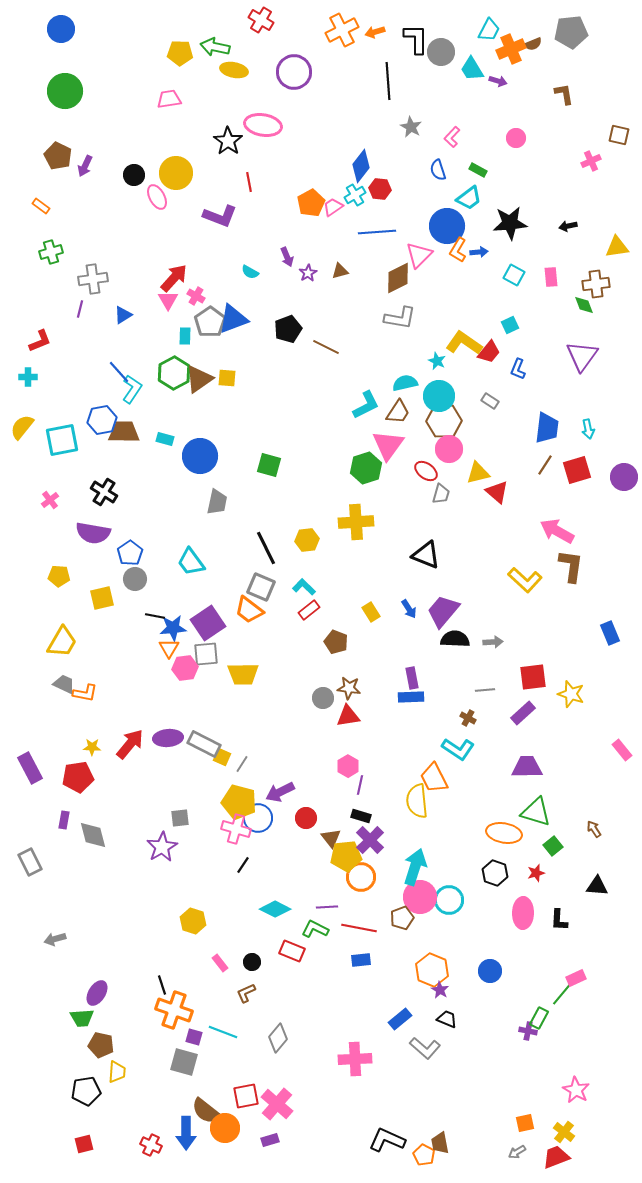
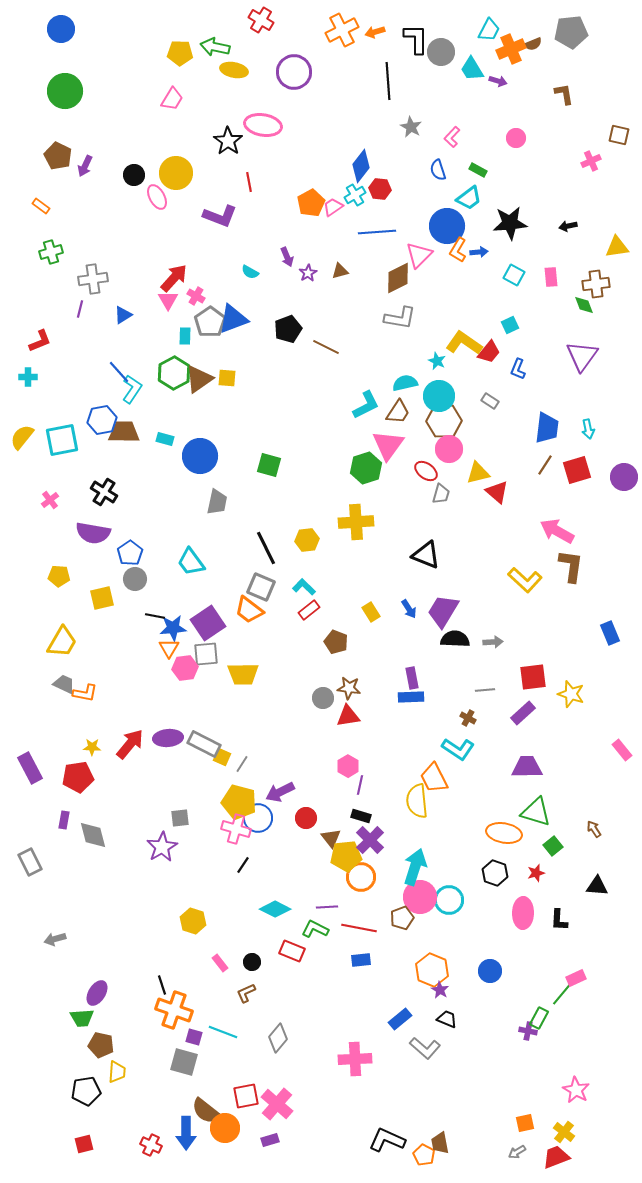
pink trapezoid at (169, 99): moved 3 px right; rotated 130 degrees clockwise
yellow semicircle at (22, 427): moved 10 px down
purple trapezoid at (443, 611): rotated 9 degrees counterclockwise
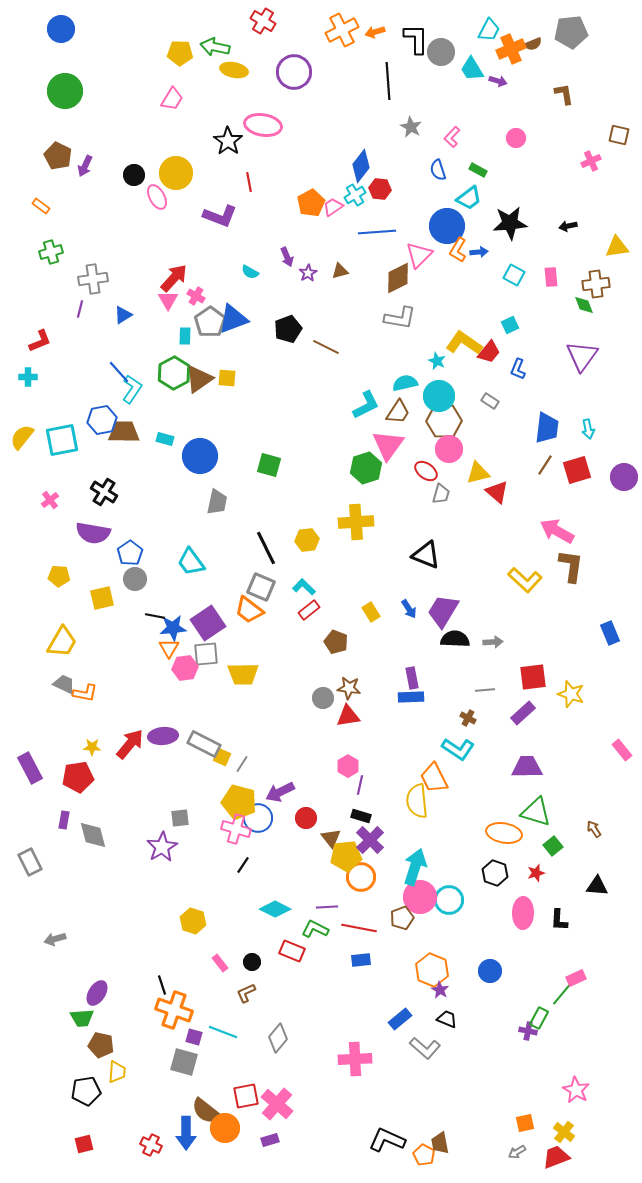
red cross at (261, 20): moved 2 px right, 1 px down
purple ellipse at (168, 738): moved 5 px left, 2 px up
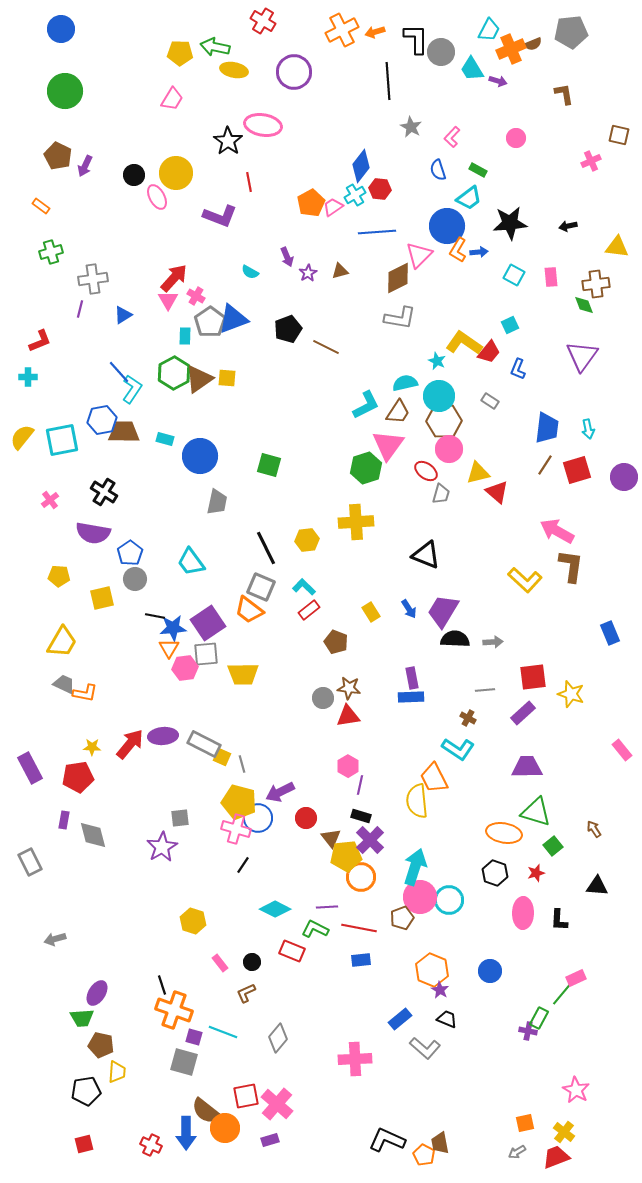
yellow triangle at (617, 247): rotated 15 degrees clockwise
gray line at (242, 764): rotated 48 degrees counterclockwise
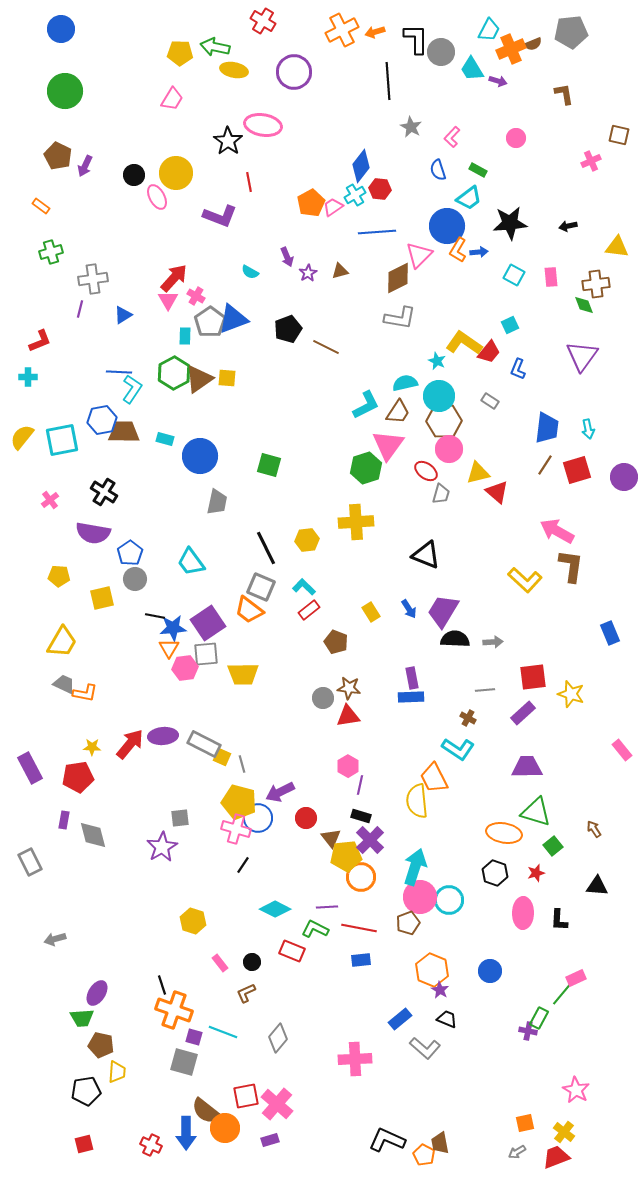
blue line at (119, 372): rotated 45 degrees counterclockwise
brown pentagon at (402, 918): moved 6 px right, 5 px down
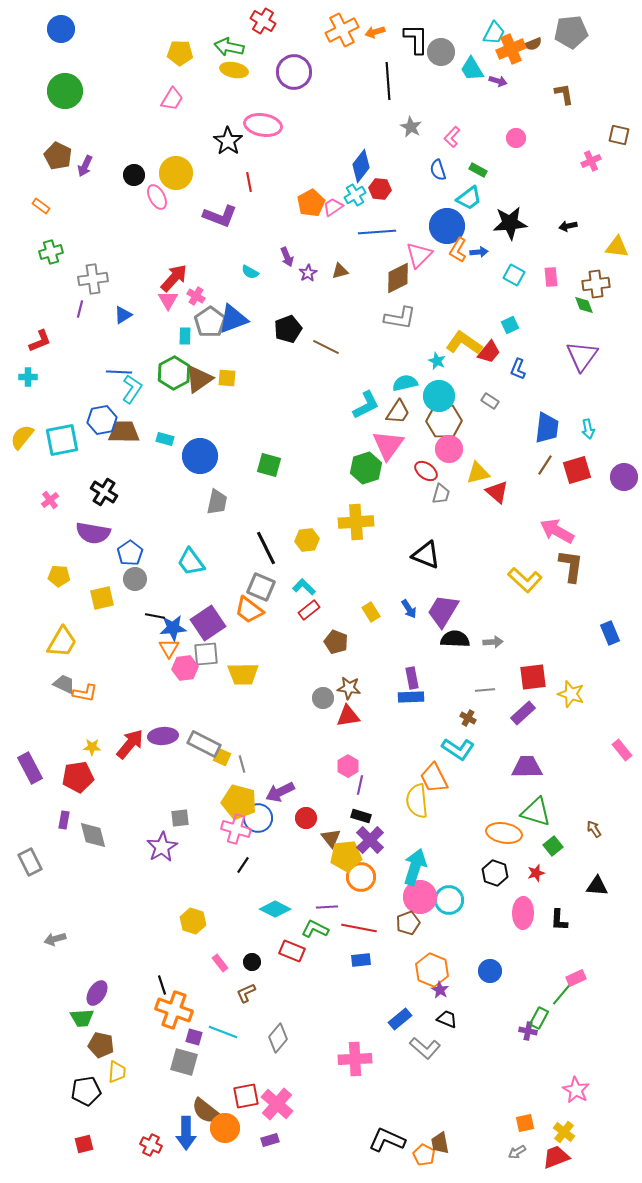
cyan trapezoid at (489, 30): moved 5 px right, 3 px down
green arrow at (215, 47): moved 14 px right
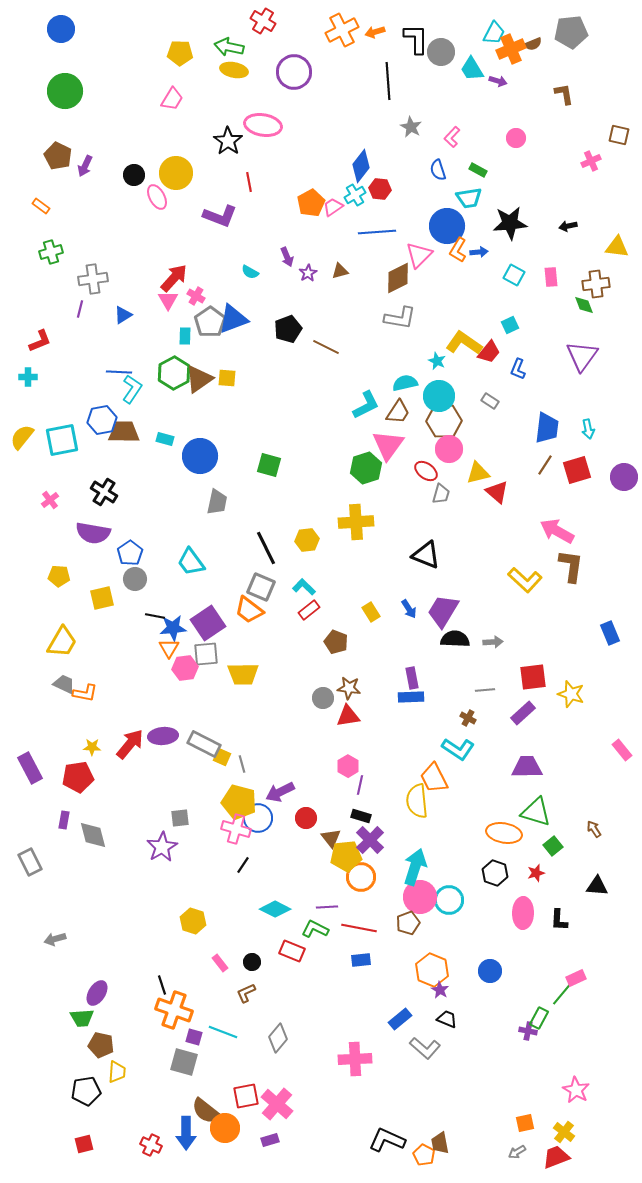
cyan trapezoid at (469, 198): rotated 28 degrees clockwise
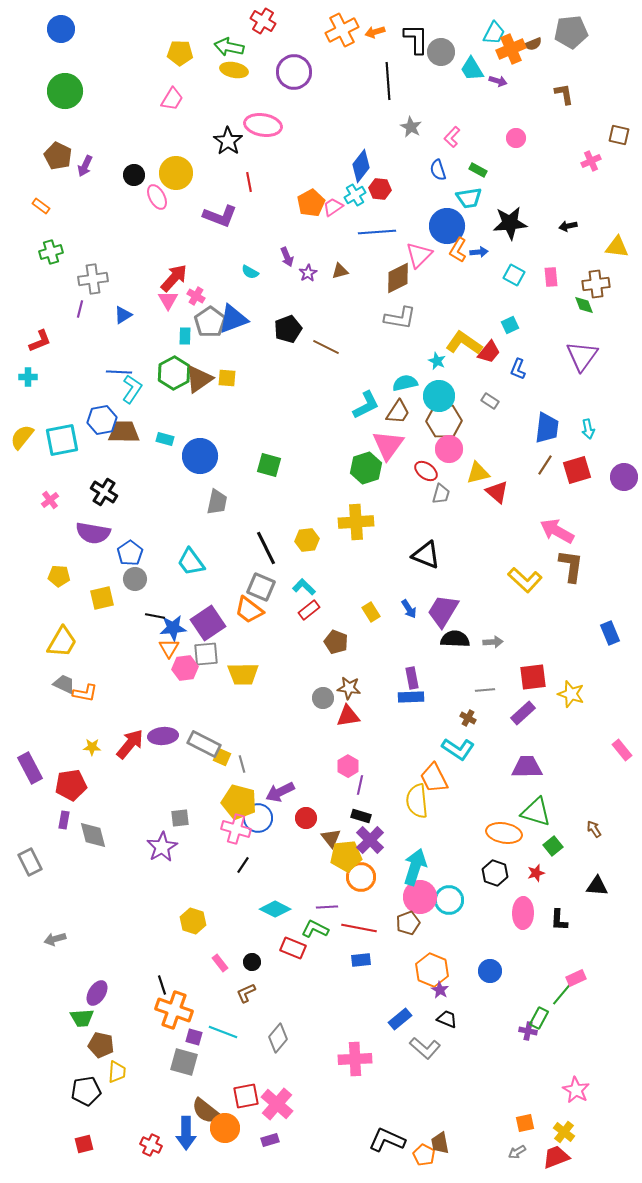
red pentagon at (78, 777): moved 7 px left, 8 px down
red rectangle at (292, 951): moved 1 px right, 3 px up
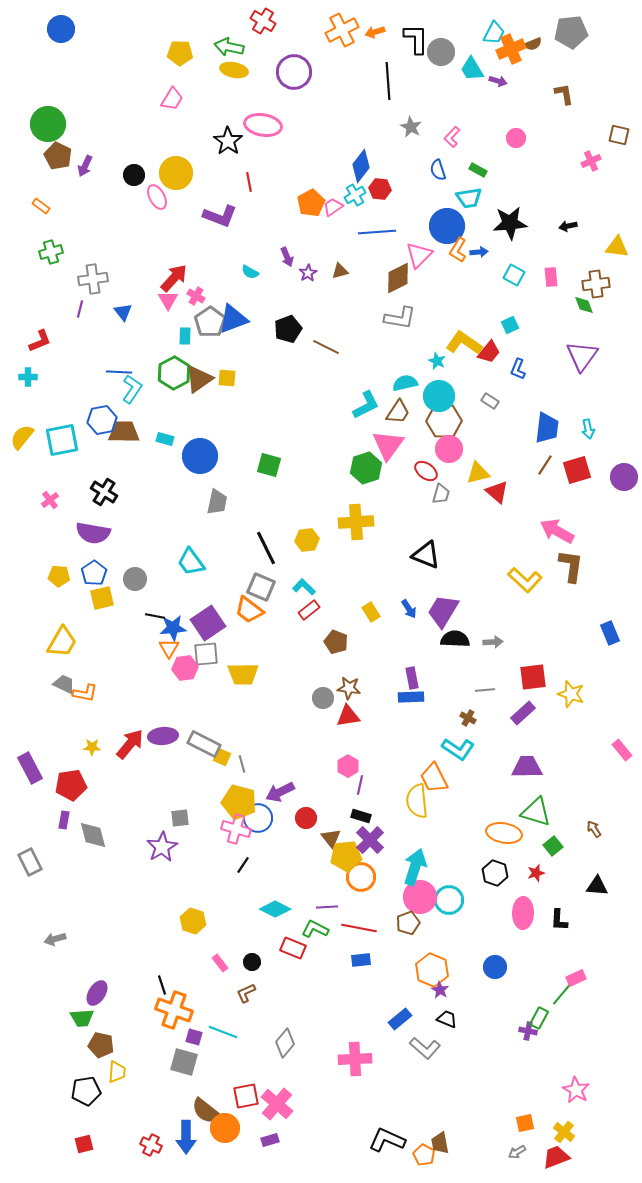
green circle at (65, 91): moved 17 px left, 33 px down
blue triangle at (123, 315): moved 3 px up; rotated 36 degrees counterclockwise
blue pentagon at (130, 553): moved 36 px left, 20 px down
blue circle at (490, 971): moved 5 px right, 4 px up
gray diamond at (278, 1038): moved 7 px right, 5 px down
blue arrow at (186, 1133): moved 4 px down
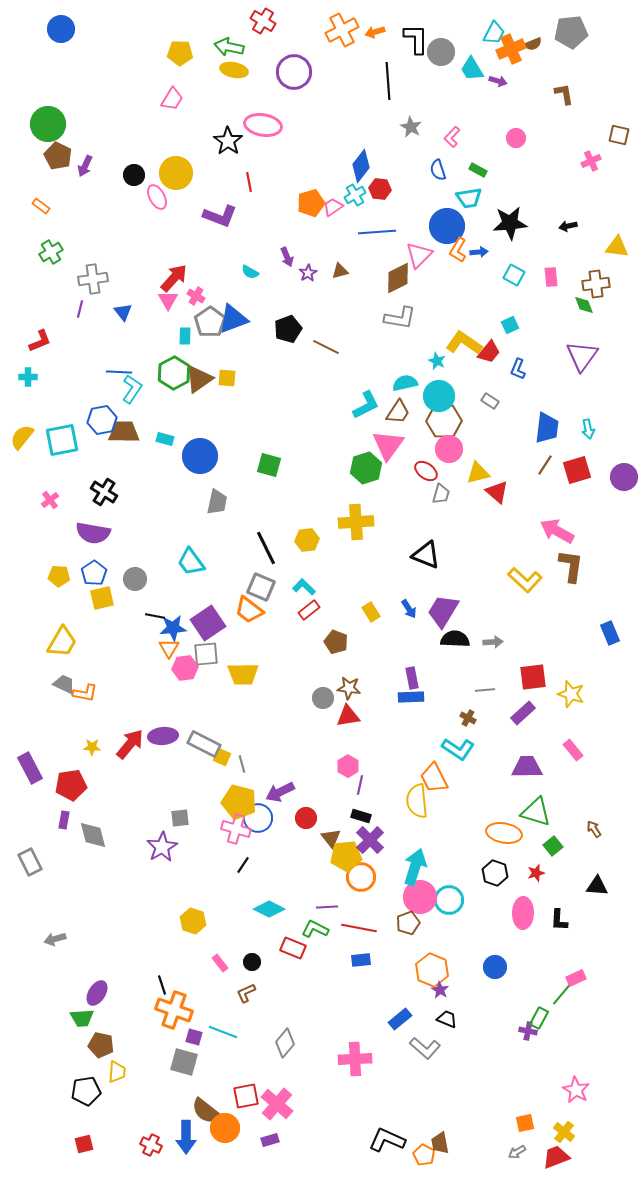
orange pentagon at (311, 203): rotated 12 degrees clockwise
green cross at (51, 252): rotated 15 degrees counterclockwise
pink rectangle at (622, 750): moved 49 px left
cyan diamond at (275, 909): moved 6 px left
